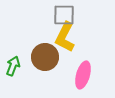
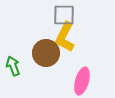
brown circle: moved 1 px right, 4 px up
green arrow: rotated 42 degrees counterclockwise
pink ellipse: moved 1 px left, 6 px down
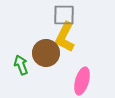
green arrow: moved 8 px right, 1 px up
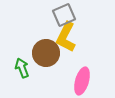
gray square: rotated 25 degrees counterclockwise
yellow L-shape: moved 1 px right
green arrow: moved 1 px right, 3 px down
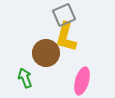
yellow L-shape: rotated 12 degrees counterclockwise
green arrow: moved 3 px right, 10 px down
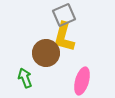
yellow L-shape: moved 2 px left
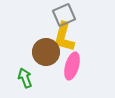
brown circle: moved 1 px up
pink ellipse: moved 10 px left, 15 px up
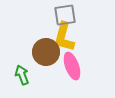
gray square: moved 1 px right; rotated 15 degrees clockwise
pink ellipse: rotated 36 degrees counterclockwise
green arrow: moved 3 px left, 3 px up
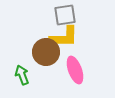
yellow L-shape: rotated 104 degrees counterclockwise
pink ellipse: moved 3 px right, 4 px down
